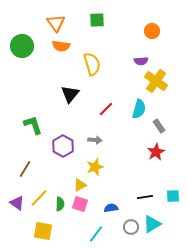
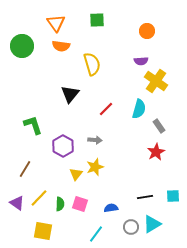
orange circle: moved 5 px left
yellow triangle: moved 4 px left, 11 px up; rotated 24 degrees counterclockwise
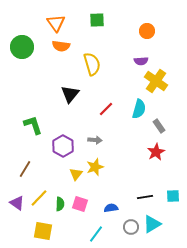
green circle: moved 1 px down
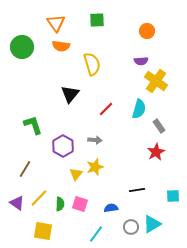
black line: moved 8 px left, 7 px up
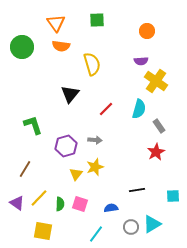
purple hexagon: moved 3 px right; rotated 15 degrees clockwise
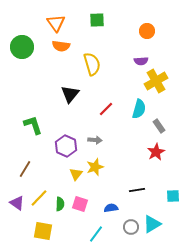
yellow cross: rotated 25 degrees clockwise
purple hexagon: rotated 20 degrees counterclockwise
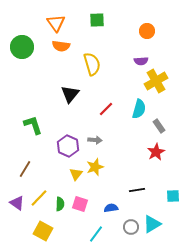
purple hexagon: moved 2 px right
yellow square: rotated 18 degrees clockwise
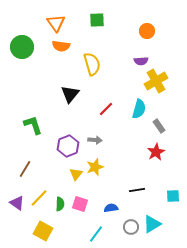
purple hexagon: rotated 15 degrees clockwise
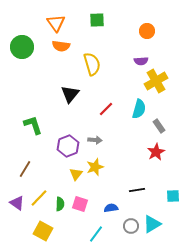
gray circle: moved 1 px up
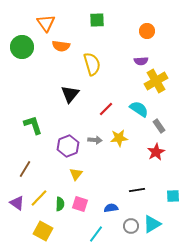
orange triangle: moved 10 px left
cyan semicircle: rotated 72 degrees counterclockwise
yellow star: moved 24 px right, 29 px up; rotated 12 degrees clockwise
